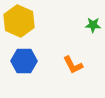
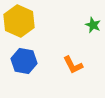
green star: rotated 21 degrees clockwise
blue hexagon: rotated 10 degrees clockwise
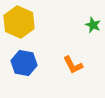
yellow hexagon: moved 1 px down
blue hexagon: moved 2 px down
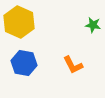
green star: rotated 14 degrees counterclockwise
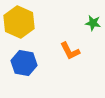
green star: moved 2 px up
orange L-shape: moved 3 px left, 14 px up
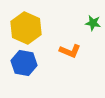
yellow hexagon: moved 7 px right, 6 px down
orange L-shape: rotated 40 degrees counterclockwise
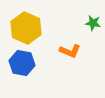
blue hexagon: moved 2 px left
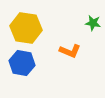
yellow hexagon: rotated 16 degrees counterclockwise
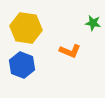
blue hexagon: moved 2 px down; rotated 10 degrees clockwise
